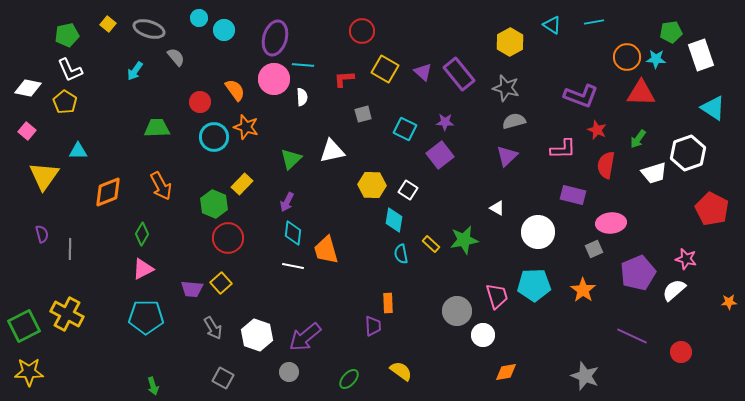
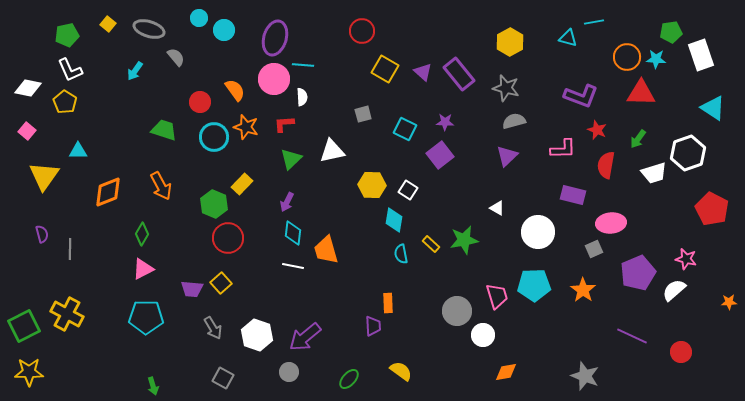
cyan triangle at (552, 25): moved 16 px right, 13 px down; rotated 18 degrees counterclockwise
red L-shape at (344, 79): moved 60 px left, 45 px down
green trapezoid at (157, 128): moved 7 px right, 2 px down; rotated 20 degrees clockwise
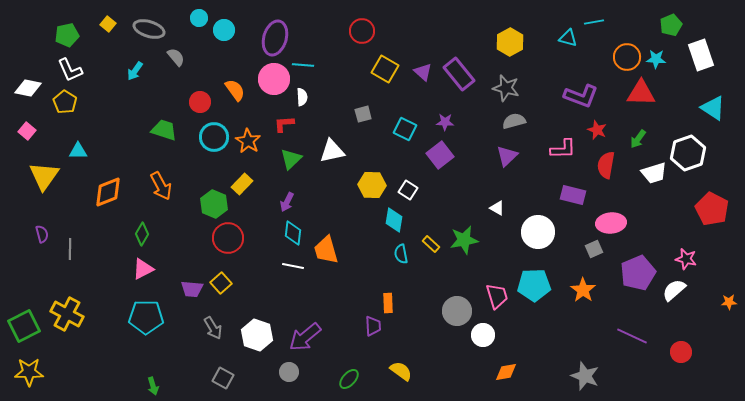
green pentagon at (671, 32): moved 7 px up; rotated 15 degrees counterclockwise
orange star at (246, 127): moved 2 px right, 14 px down; rotated 15 degrees clockwise
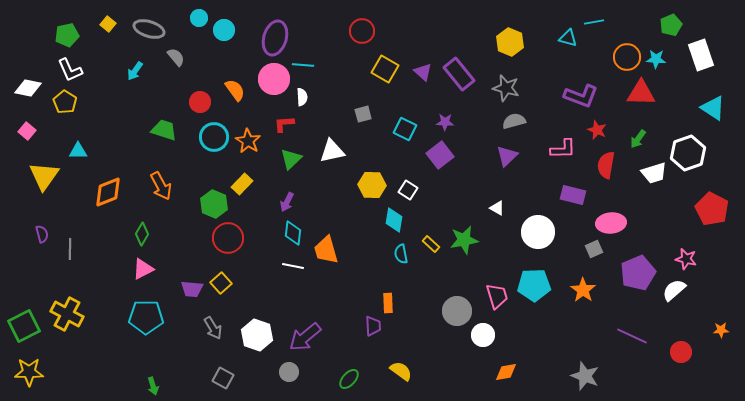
yellow hexagon at (510, 42): rotated 8 degrees counterclockwise
orange star at (729, 302): moved 8 px left, 28 px down
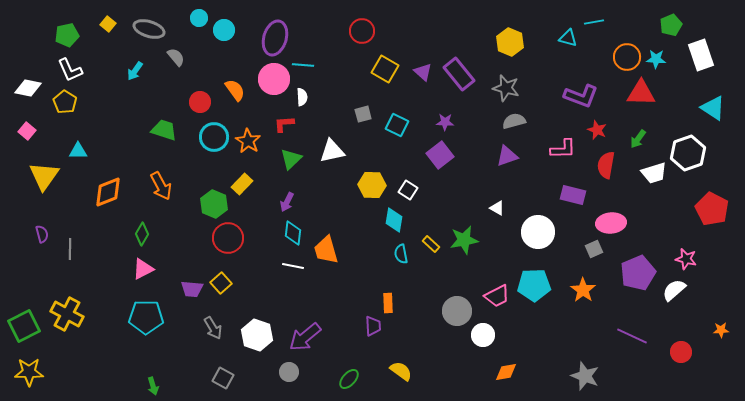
cyan square at (405, 129): moved 8 px left, 4 px up
purple triangle at (507, 156): rotated 25 degrees clockwise
pink trapezoid at (497, 296): rotated 80 degrees clockwise
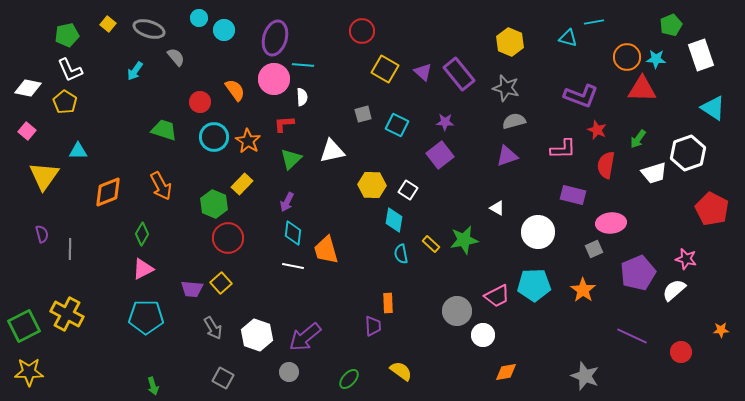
red triangle at (641, 93): moved 1 px right, 4 px up
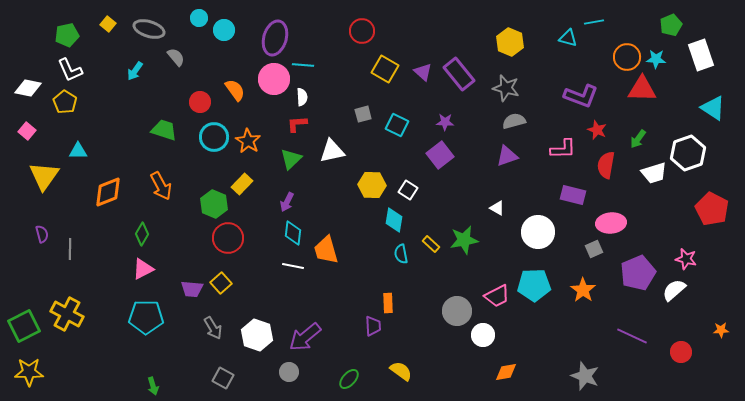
red L-shape at (284, 124): moved 13 px right
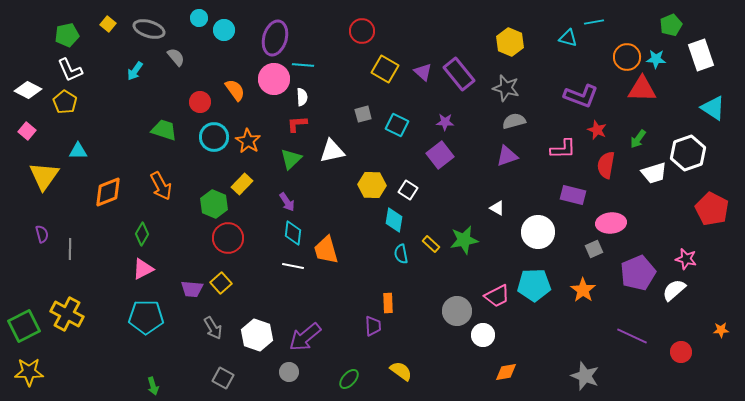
white diamond at (28, 88): moved 2 px down; rotated 16 degrees clockwise
purple arrow at (287, 202): rotated 60 degrees counterclockwise
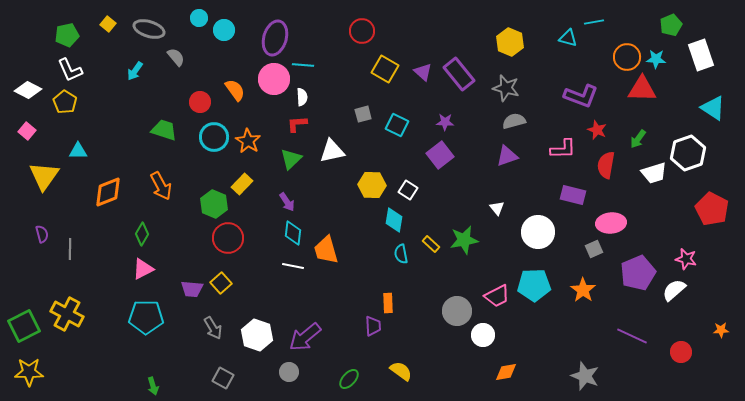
white triangle at (497, 208): rotated 21 degrees clockwise
